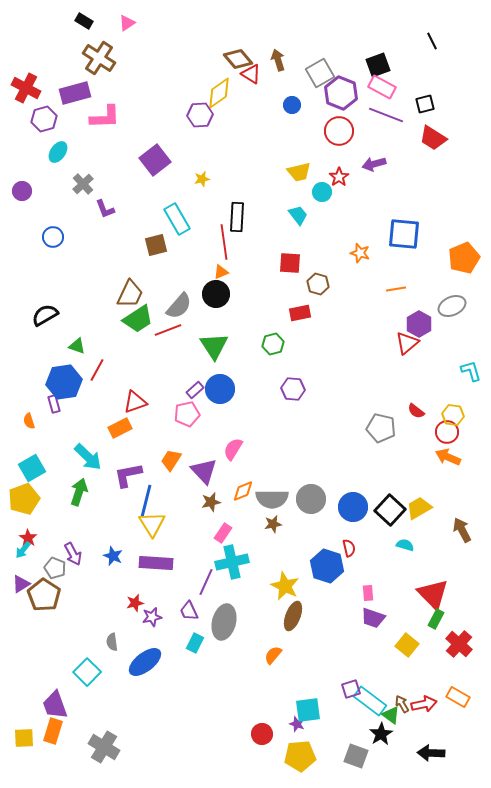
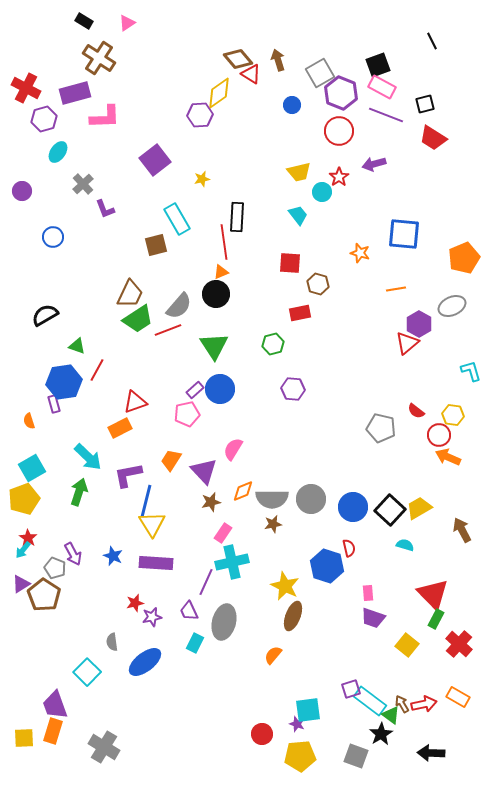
red circle at (447, 432): moved 8 px left, 3 px down
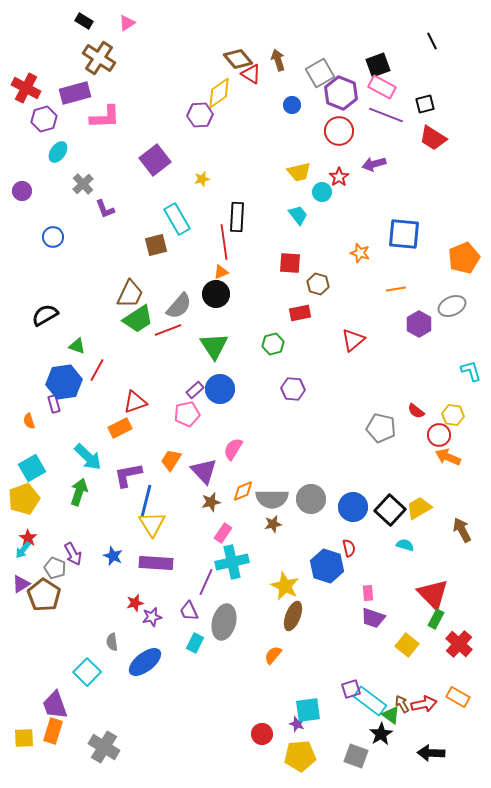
red triangle at (407, 343): moved 54 px left, 3 px up
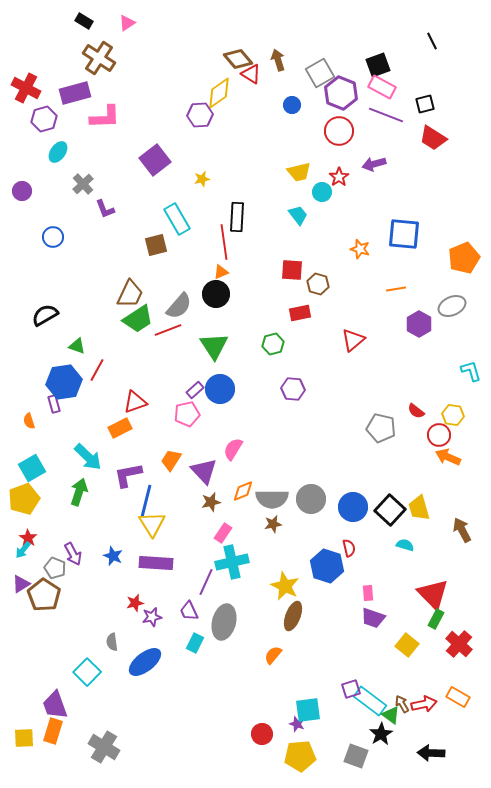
orange star at (360, 253): moved 4 px up
red square at (290, 263): moved 2 px right, 7 px down
yellow trapezoid at (419, 508): rotated 76 degrees counterclockwise
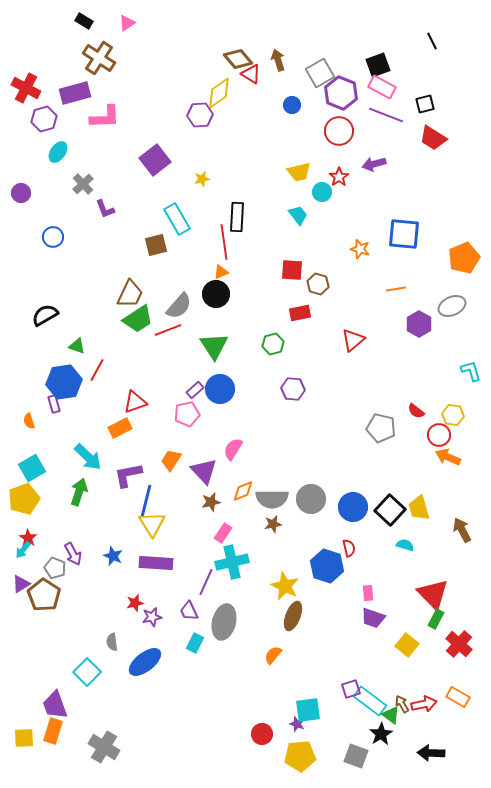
purple circle at (22, 191): moved 1 px left, 2 px down
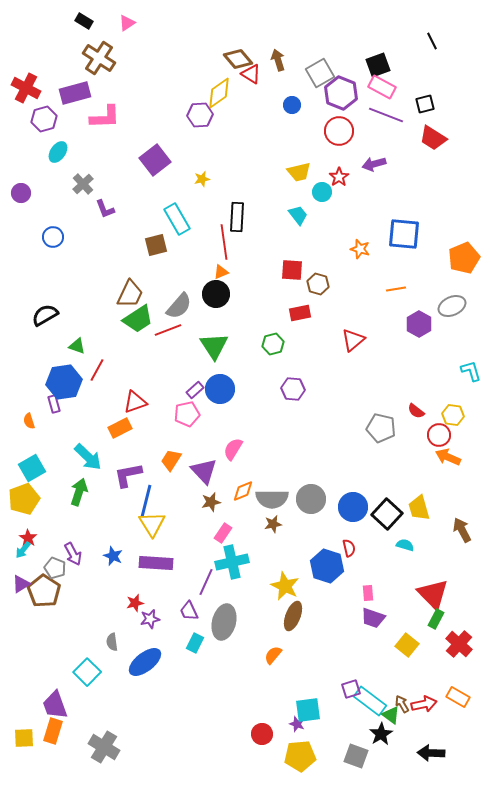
black square at (390, 510): moved 3 px left, 4 px down
brown pentagon at (44, 595): moved 4 px up
purple star at (152, 617): moved 2 px left, 2 px down
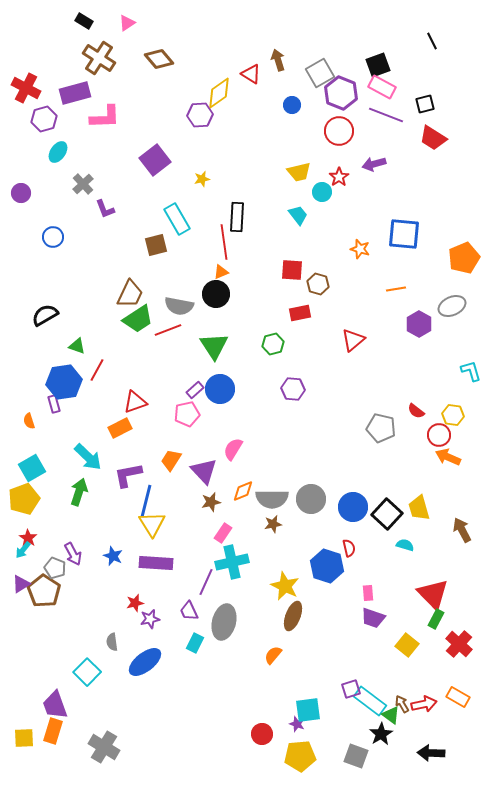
brown diamond at (238, 59): moved 79 px left
gray semicircle at (179, 306): rotated 60 degrees clockwise
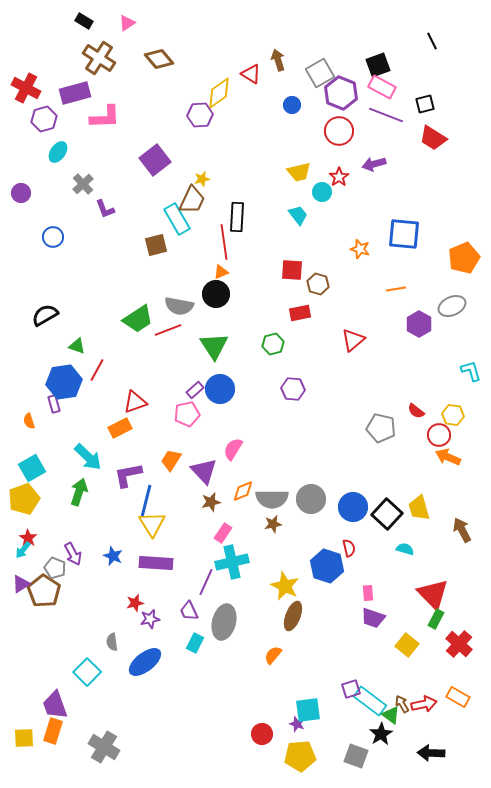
brown trapezoid at (130, 294): moved 62 px right, 94 px up
cyan semicircle at (405, 545): moved 4 px down
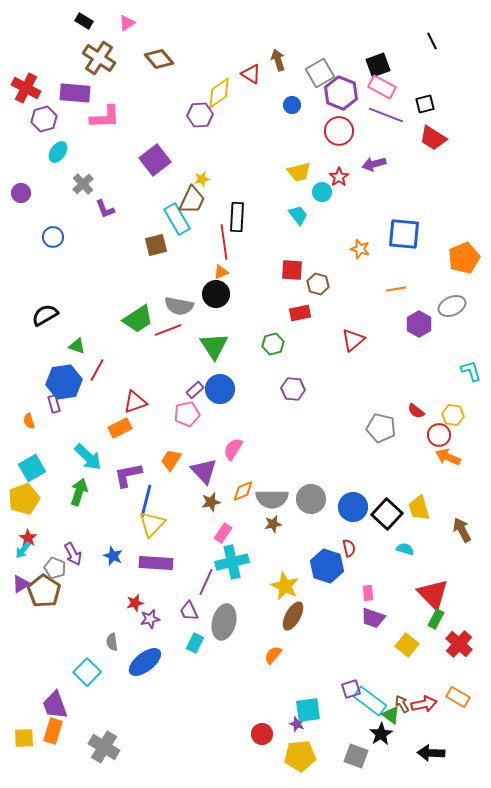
purple rectangle at (75, 93): rotated 20 degrees clockwise
yellow triangle at (152, 524): rotated 16 degrees clockwise
brown ellipse at (293, 616): rotated 8 degrees clockwise
